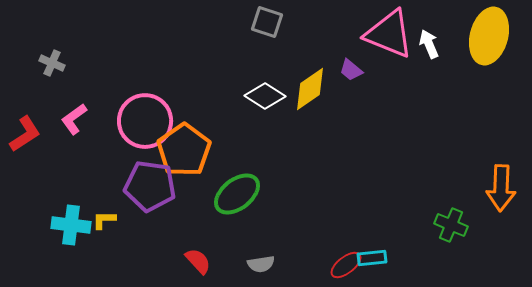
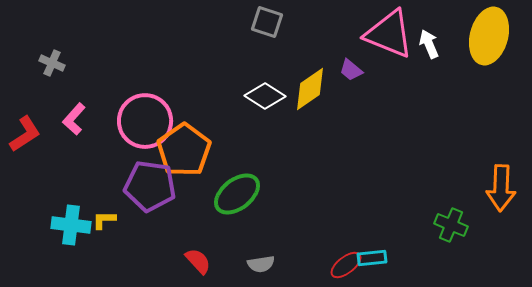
pink L-shape: rotated 12 degrees counterclockwise
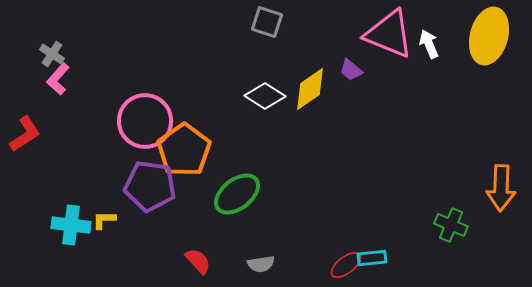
gray cross: moved 9 px up; rotated 10 degrees clockwise
pink L-shape: moved 16 px left, 40 px up
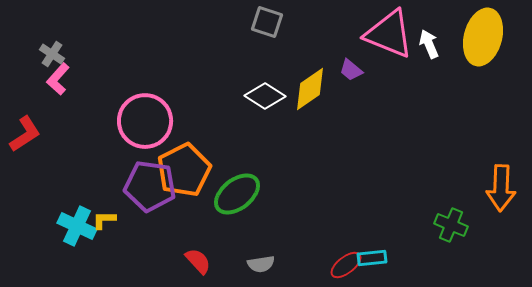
yellow ellipse: moved 6 px left, 1 px down
orange pentagon: moved 20 px down; rotated 8 degrees clockwise
cyan cross: moved 6 px right, 1 px down; rotated 18 degrees clockwise
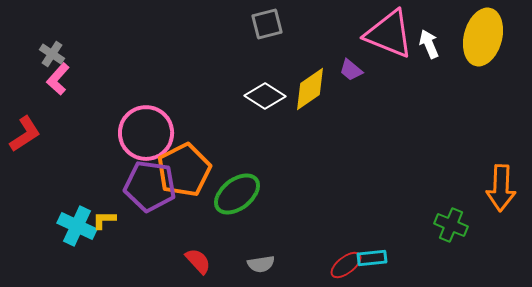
gray square: moved 2 px down; rotated 32 degrees counterclockwise
pink circle: moved 1 px right, 12 px down
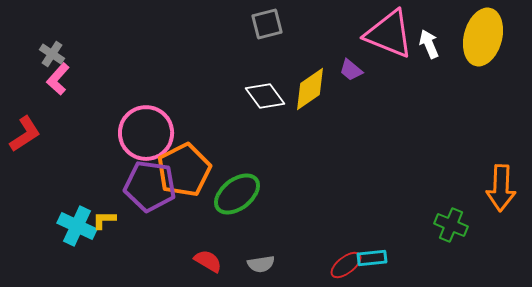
white diamond: rotated 21 degrees clockwise
red semicircle: moved 10 px right; rotated 16 degrees counterclockwise
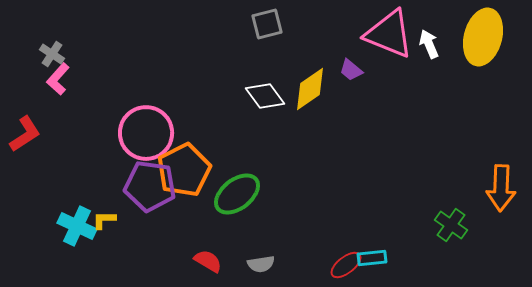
green cross: rotated 12 degrees clockwise
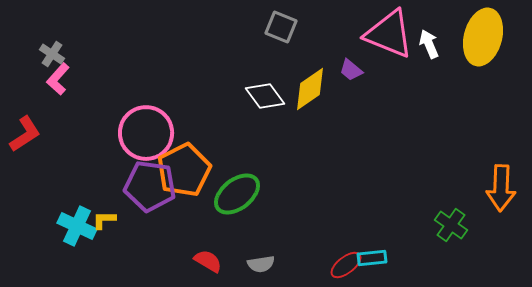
gray square: moved 14 px right, 3 px down; rotated 36 degrees clockwise
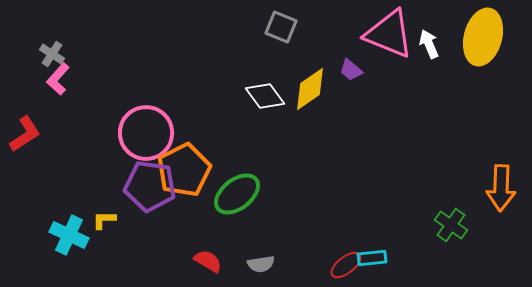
cyan cross: moved 8 px left, 9 px down
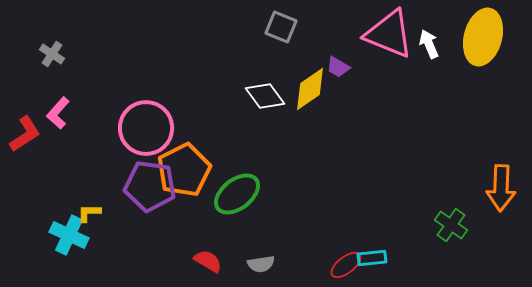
purple trapezoid: moved 13 px left, 3 px up; rotated 10 degrees counterclockwise
pink L-shape: moved 34 px down
pink circle: moved 5 px up
yellow L-shape: moved 15 px left, 7 px up
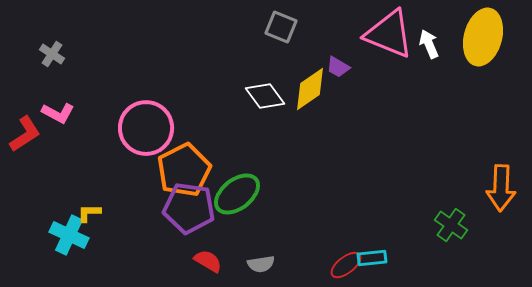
pink L-shape: rotated 104 degrees counterclockwise
purple pentagon: moved 39 px right, 22 px down
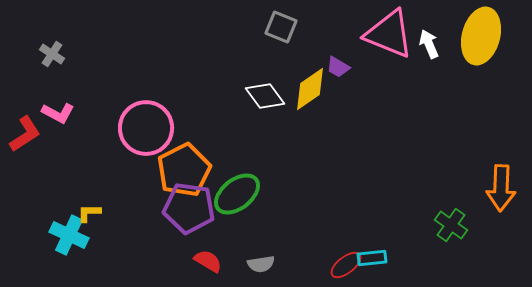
yellow ellipse: moved 2 px left, 1 px up
